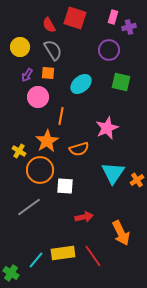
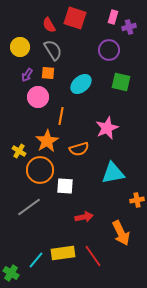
cyan triangle: rotated 45 degrees clockwise
orange cross: moved 20 px down; rotated 24 degrees clockwise
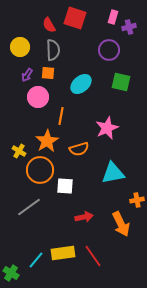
gray semicircle: rotated 30 degrees clockwise
orange arrow: moved 9 px up
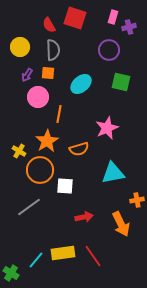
orange line: moved 2 px left, 2 px up
